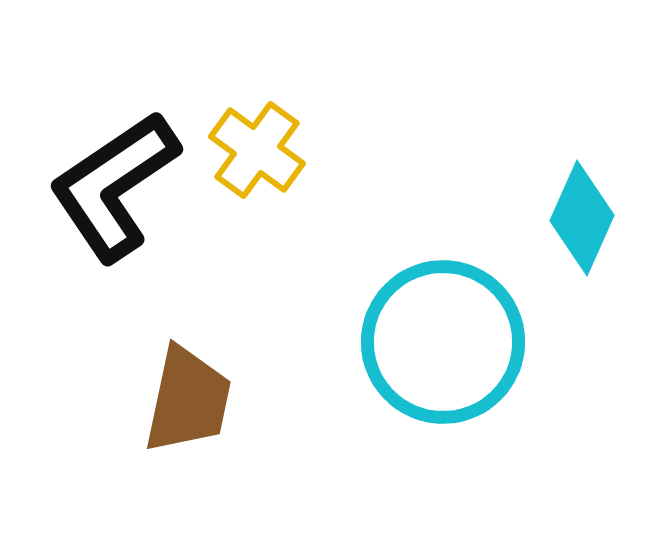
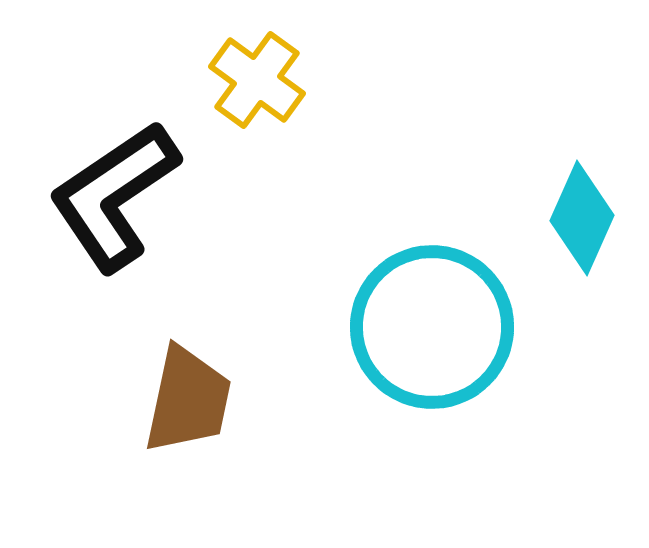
yellow cross: moved 70 px up
black L-shape: moved 10 px down
cyan circle: moved 11 px left, 15 px up
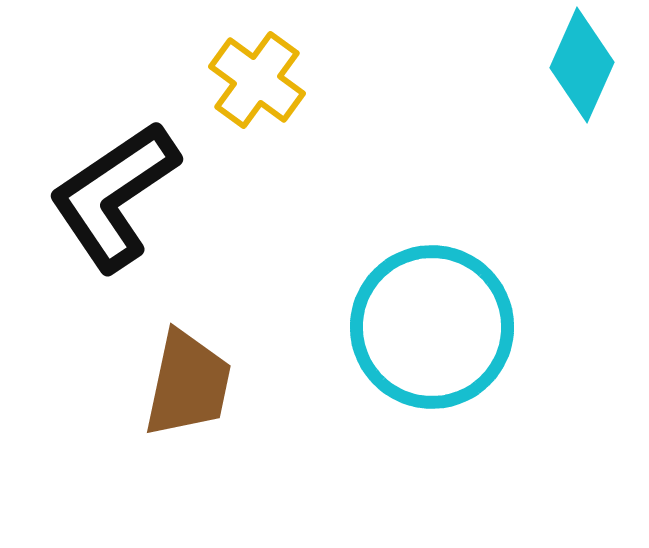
cyan diamond: moved 153 px up
brown trapezoid: moved 16 px up
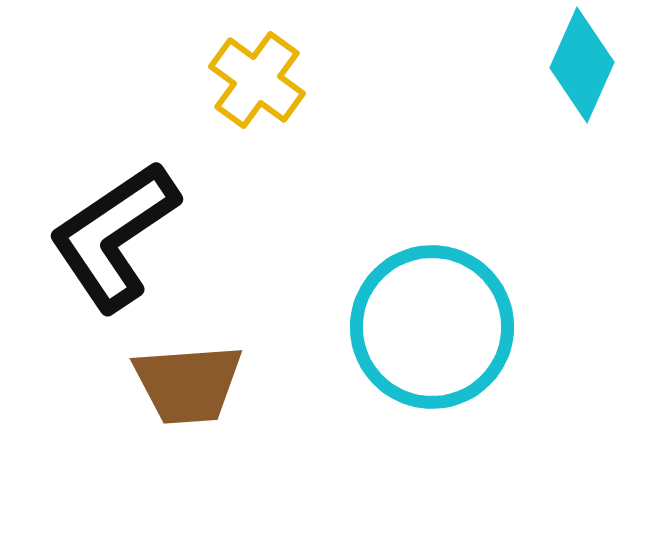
black L-shape: moved 40 px down
brown trapezoid: rotated 74 degrees clockwise
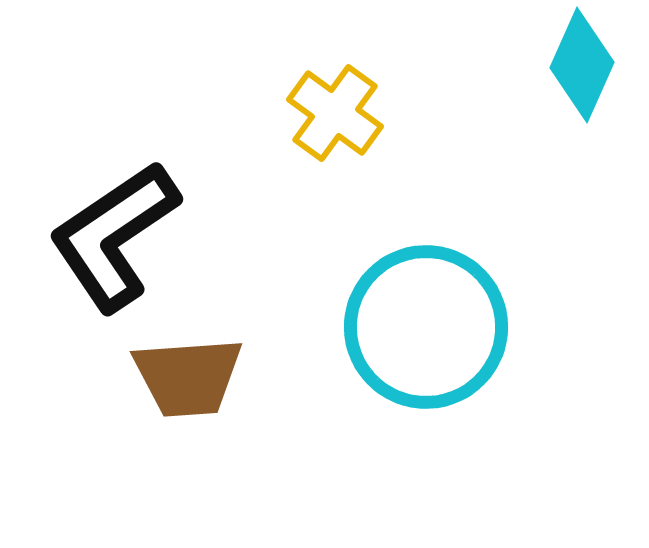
yellow cross: moved 78 px right, 33 px down
cyan circle: moved 6 px left
brown trapezoid: moved 7 px up
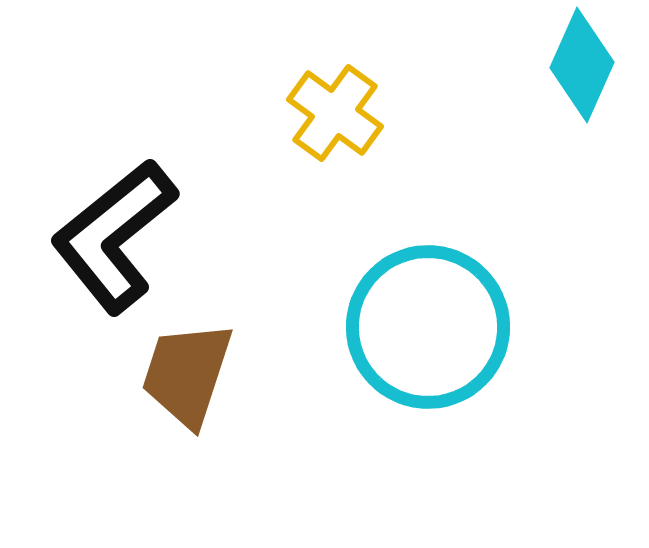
black L-shape: rotated 5 degrees counterclockwise
cyan circle: moved 2 px right
brown trapezoid: moved 1 px left, 3 px up; rotated 112 degrees clockwise
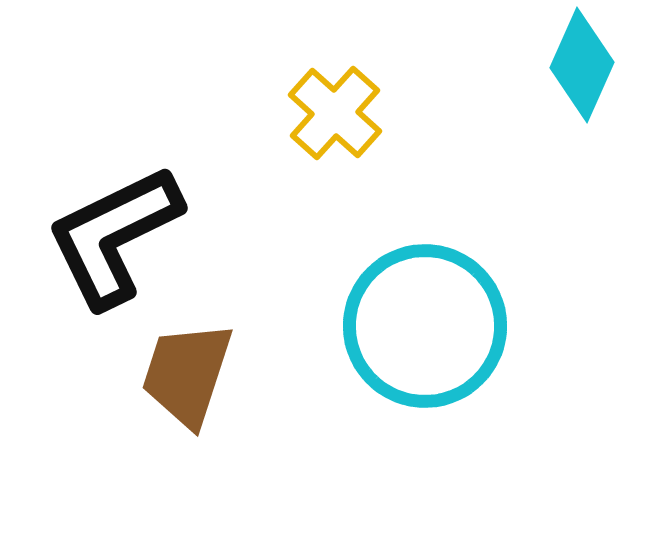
yellow cross: rotated 6 degrees clockwise
black L-shape: rotated 13 degrees clockwise
cyan circle: moved 3 px left, 1 px up
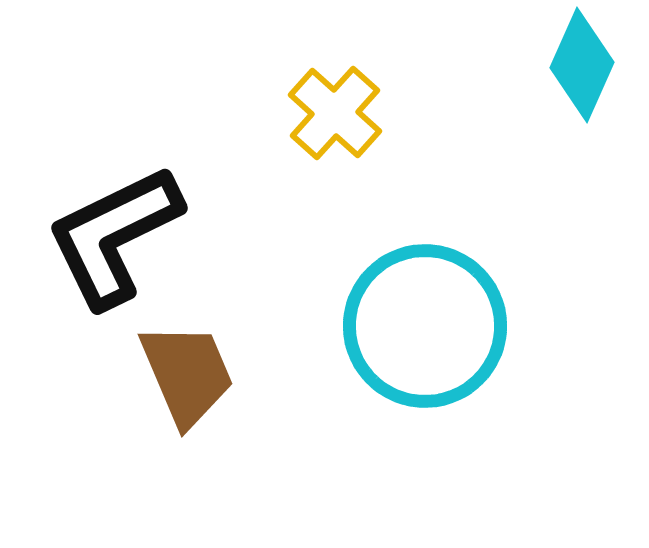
brown trapezoid: rotated 139 degrees clockwise
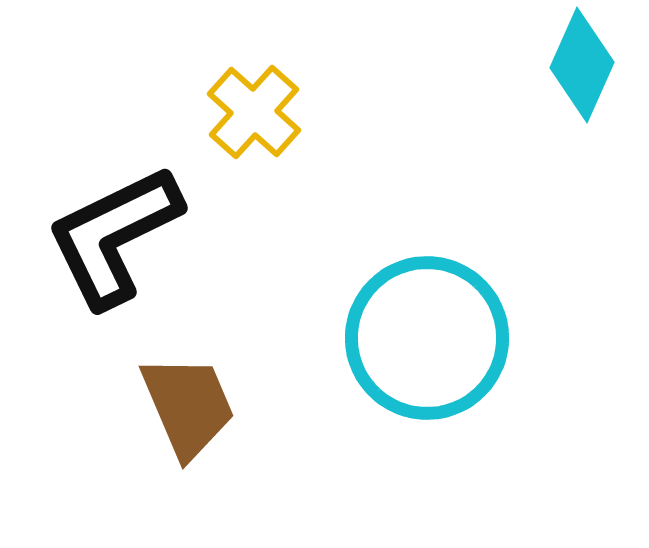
yellow cross: moved 81 px left, 1 px up
cyan circle: moved 2 px right, 12 px down
brown trapezoid: moved 1 px right, 32 px down
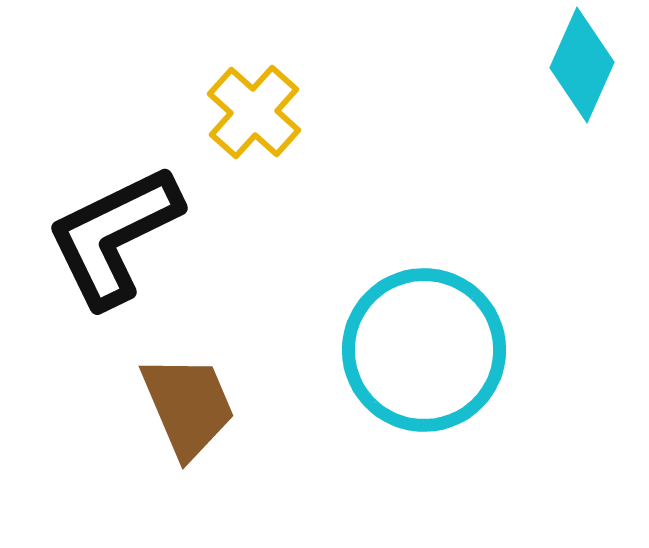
cyan circle: moved 3 px left, 12 px down
